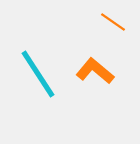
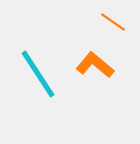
orange L-shape: moved 6 px up
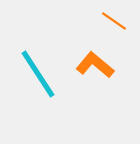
orange line: moved 1 px right, 1 px up
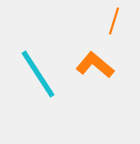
orange line: rotated 72 degrees clockwise
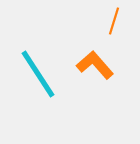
orange L-shape: rotated 9 degrees clockwise
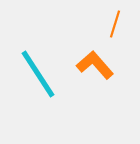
orange line: moved 1 px right, 3 px down
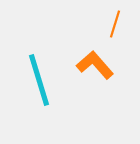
cyan line: moved 1 px right, 6 px down; rotated 16 degrees clockwise
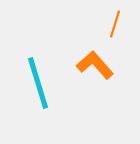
cyan line: moved 1 px left, 3 px down
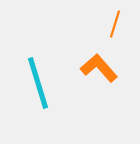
orange L-shape: moved 4 px right, 3 px down
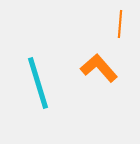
orange line: moved 5 px right; rotated 12 degrees counterclockwise
